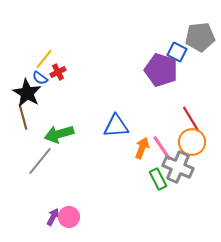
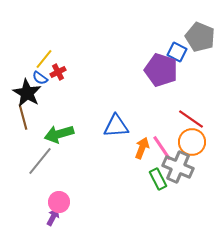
gray pentagon: rotated 28 degrees clockwise
red line: rotated 24 degrees counterclockwise
pink circle: moved 10 px left, 15 px up
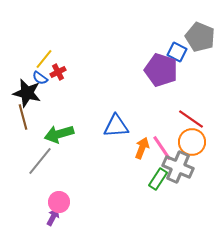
black star: rotated 16 degrees counterclockwise
green rectangle: rotated 60 degrees clockwise
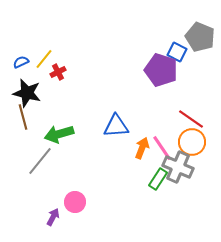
blue semicircle: moved 19 px left, 16 px up; rotated 119 degrees clockwise
pink circle: moved 16 px right
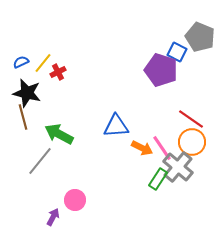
yellow line: moved 1 px left, 4 px down
green arrow: rotated 44 degrees clockwise
orange arrow: rotated 95 degrees clockwise
gray cross: rotated 16 degrees clockwise
pink circle: moved 2 px up
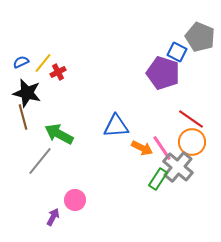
purple pentagon: moved 2 px right, 3 px down
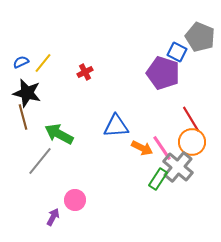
red cross: moved 27 px right
red line: rotated 24 degrees clockwise
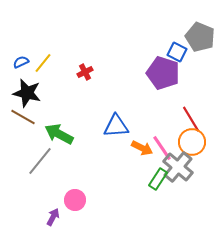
brown line: rotated 45 degrees counterclockwise
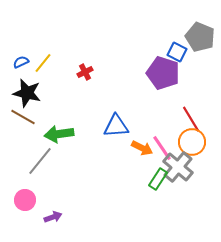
green arrow: rotated 36 degrees counterclockwise
pink circle: moved 50 px left
purple arrow: rotated 42 degrees clockwise
